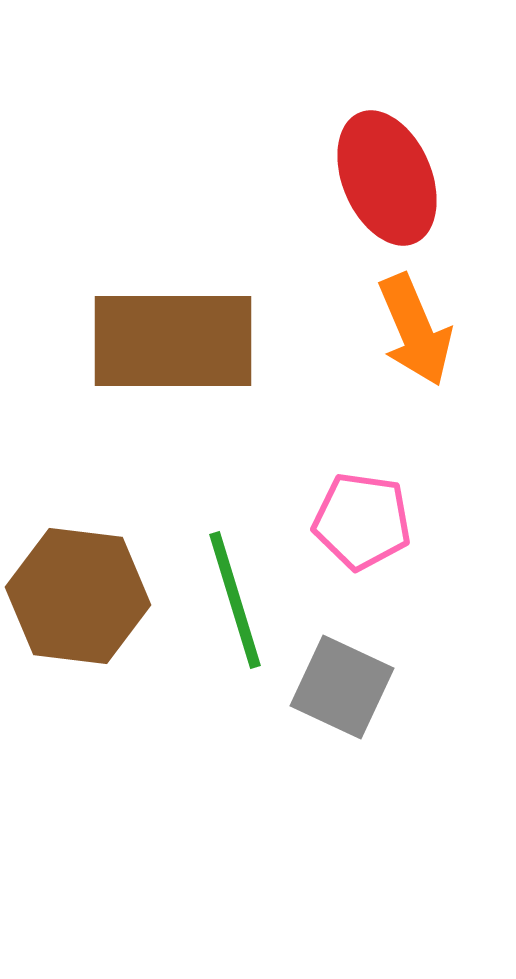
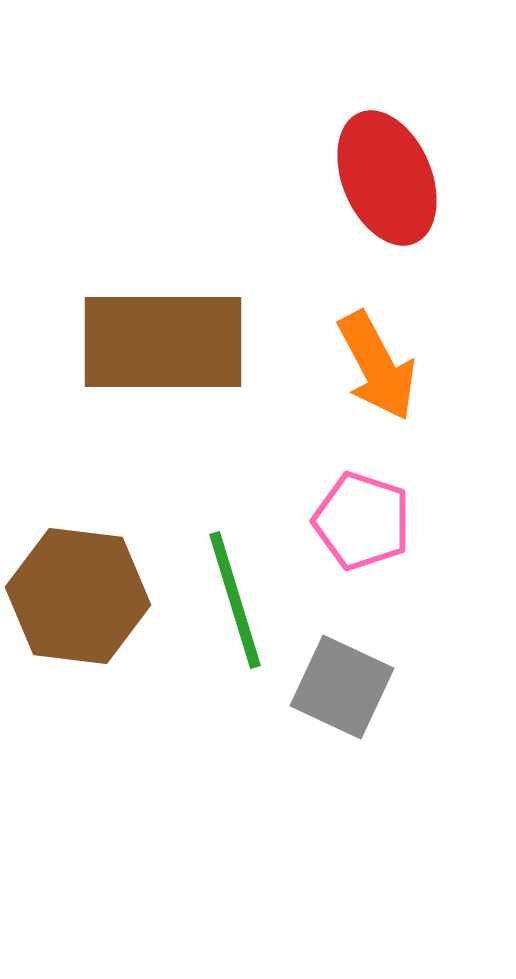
orange arrow: moved 38 px left, 36 px down; rotated 5 degrees counterclockwise
brown rectangle: moved 10 px left, 1 px down
pink pentagon: rotated 10 degrees clockwise
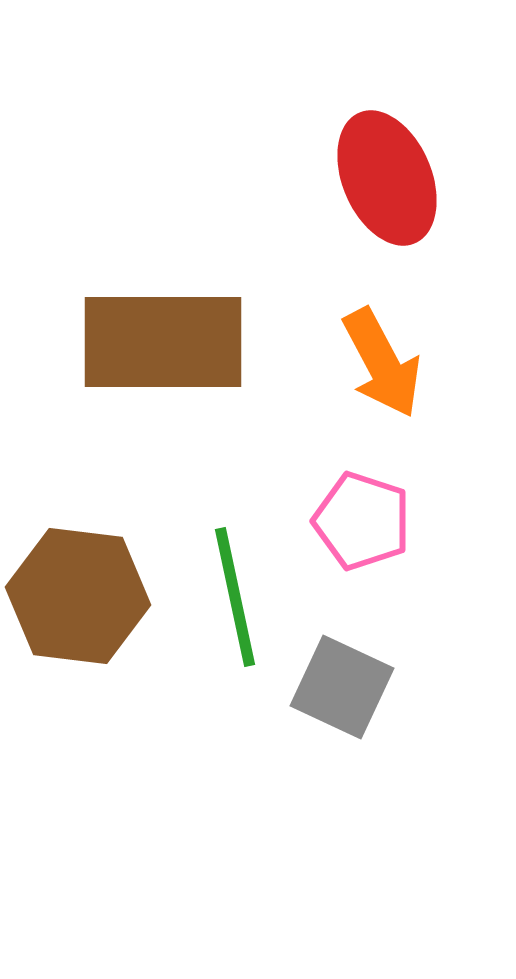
orange arrow: moved 5 px right, 3 px up
green line: moved 3 px up; rotated 5 degrees clockwise
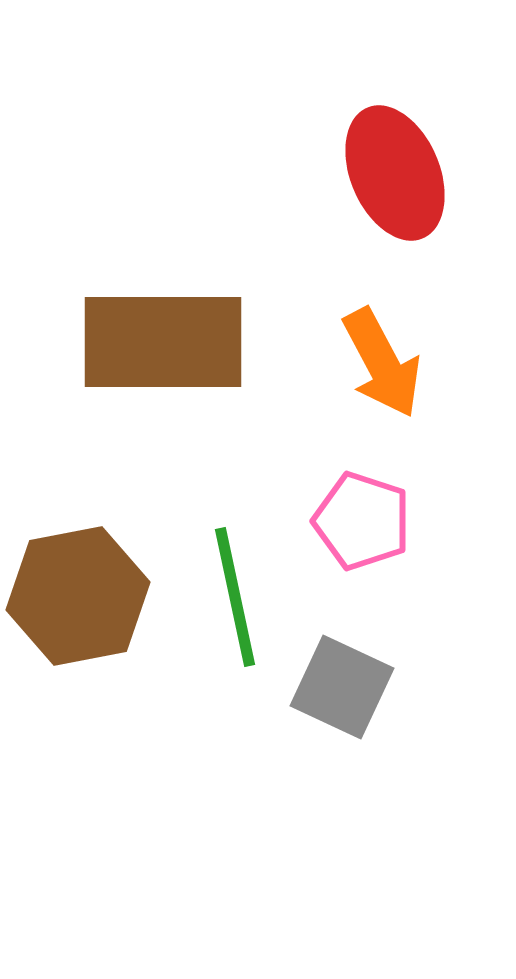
red ellipse: moved 8 px right, 5 px up
brown hexagon: rotated 18 degrees counterclockwise
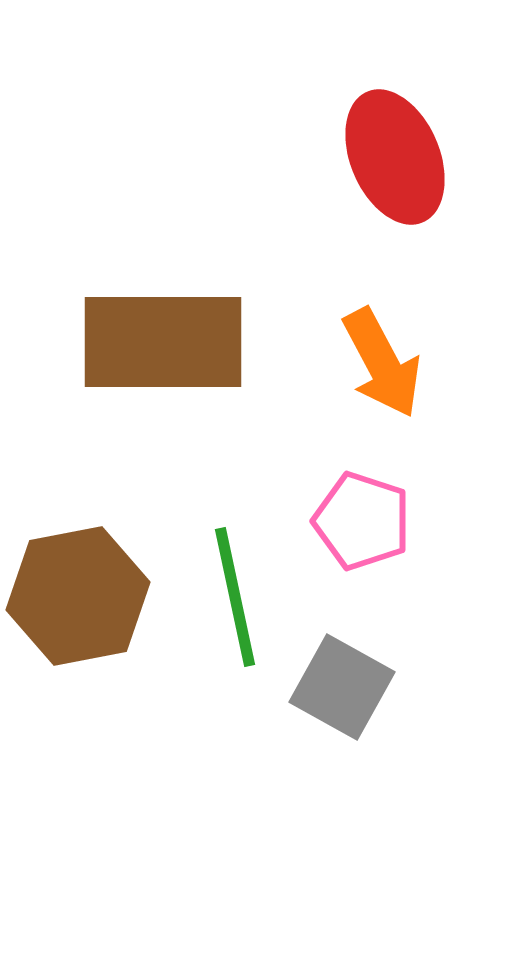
red ellipse: moved 16 px up
gray square: rotated 4 degrees clockwise
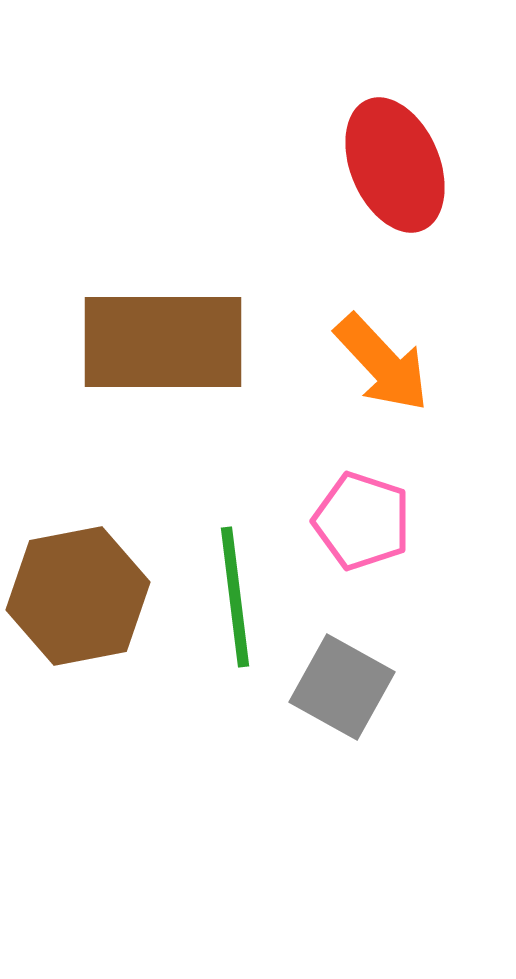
red ellipse: moved 8 px down
orange arrow: rotated 15 degrees counterclockwise
green line: rotated 5 degrees clockwise
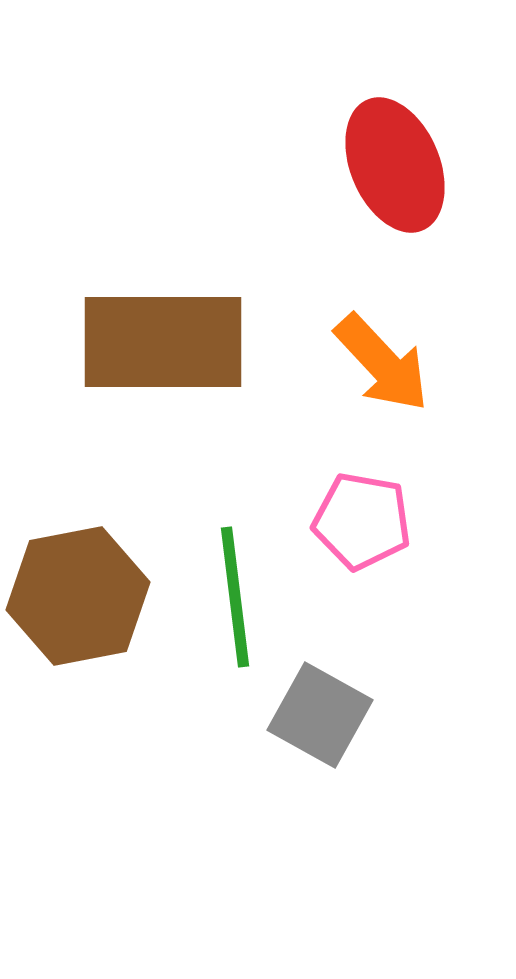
pink pentagon: rotated 8 degrees counterclockwise
gray square: moved 22 px left, 28 px down
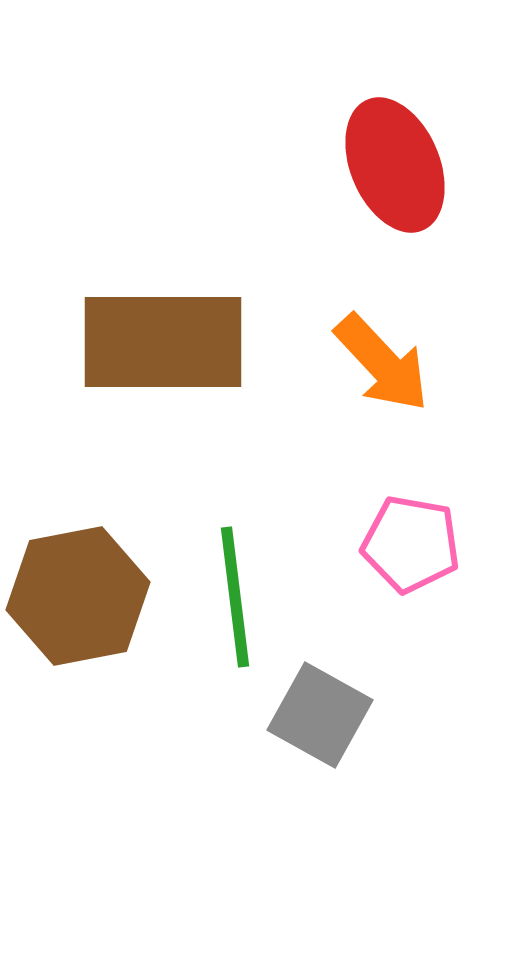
pink pentagon: moved 49 px right, 23 px down
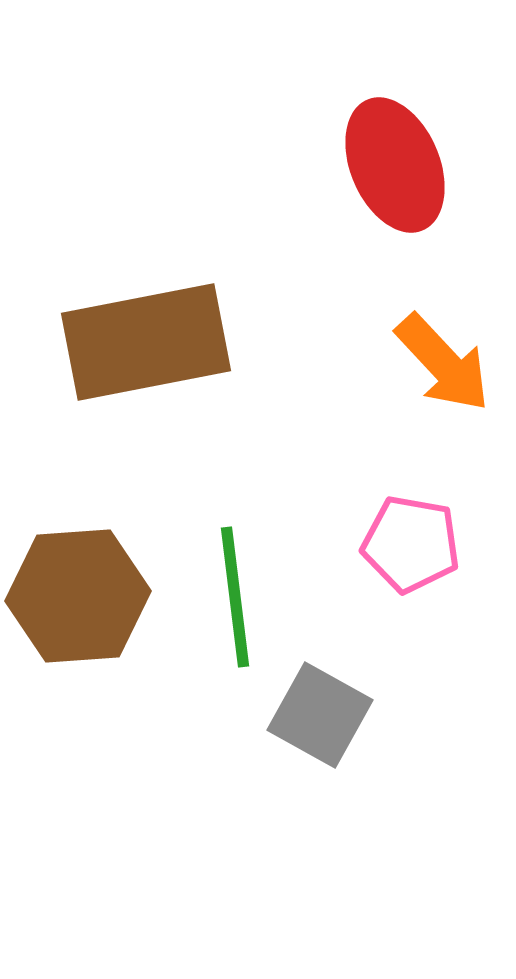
brown rectangle: moved 17 px left; rotated 11 degrees counterclockwise
orange arrow: moved 61 px right
brown hexagon: rotated 7 degrees clockwise
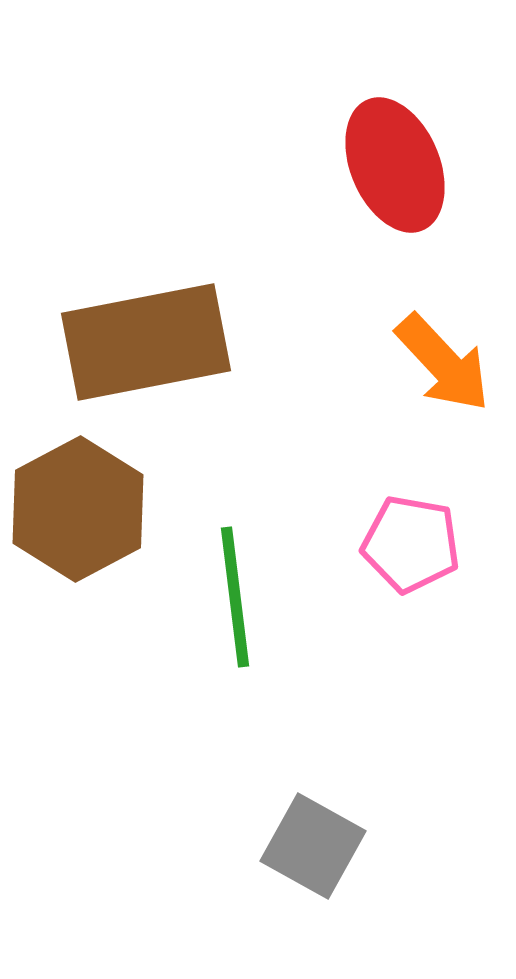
brown hexagon: moved 87 px up; rotated 24 degrees counterclockwise
gray square: moved 7 px left, 131 px down
